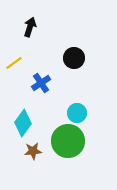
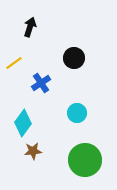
green circle: moved 17 px right, 19 px down
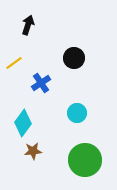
black arrow: moved 2 px left, 2 px up
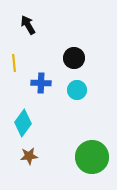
black arrow: rotated 48 degrees counterclockwise
yellow line: rotated 60 degrees counterclockwise
blue cross: rotated 36 degrees clockwise
cyan circle: moved 23 px up
brown star: moved 4 px left, 5 px down
green circle: moved 7 px right, 3 px up
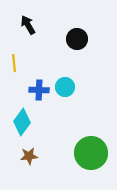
black circle: moved 3 px right, 19 px up
blue cross: moved 2 px left, 7 px down
cyan circle: moved 12 px left, 3 px up
cyan diamond: moved 1 px left, 1 px up
green circle: moved 1 px left, 4 px up
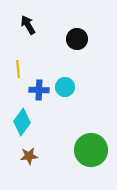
yellow line: moved 4 px right, 6 px down
green circle: moved 3 px up
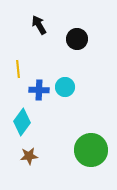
black arrow: moved 11 px right
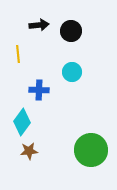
black arrow: rotated 114 degrees clockwise
black circle: moved 6 px left, 8 px up
yellow line: moved 15 px up
cyan circle: moved 7 px right, 15 px up
brown star: moved 5 px up
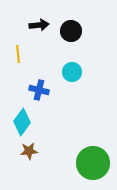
blue cross: rotated 12 degrees clockwise
green circle: moved 2 px right, 13 px down
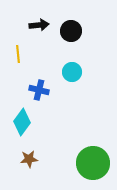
brown star: moved 8 px down
